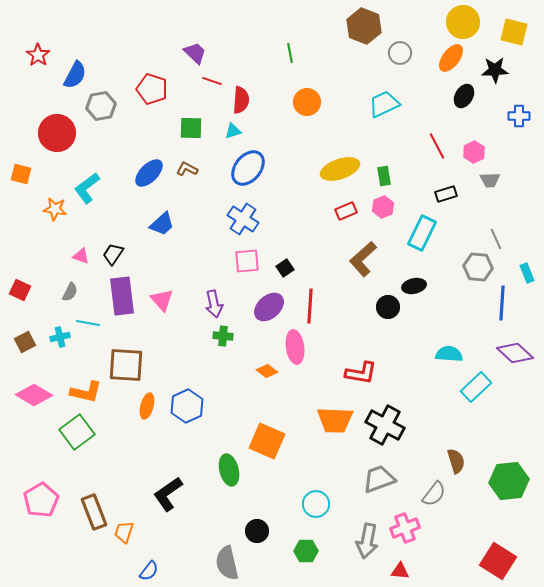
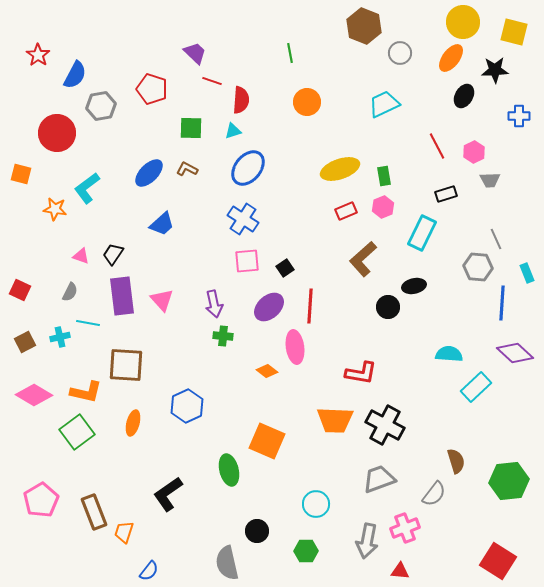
orange ellipse at (147, 406): moved 14 px left, 17 px down
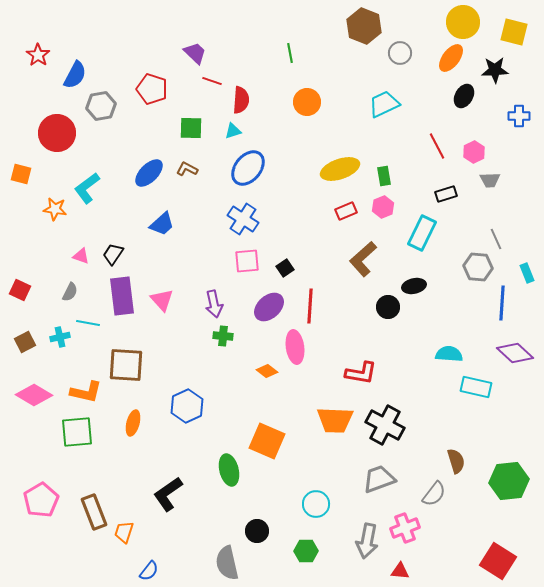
cyan rectangle at (476, 387): rotated 56 degrees clockwise
green square at (77, 432): rotated 32 degrees clockwise
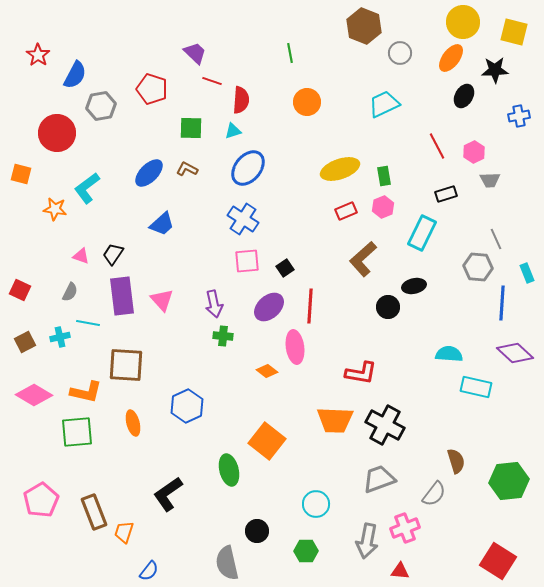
blue cross at (519, 116): rotated 10 degrees counterclockwise
orange ellipse at (133, 423): rotated 30 degrees counterclockwise
orange square at (267, 441): rotated 15 degrees clockwise
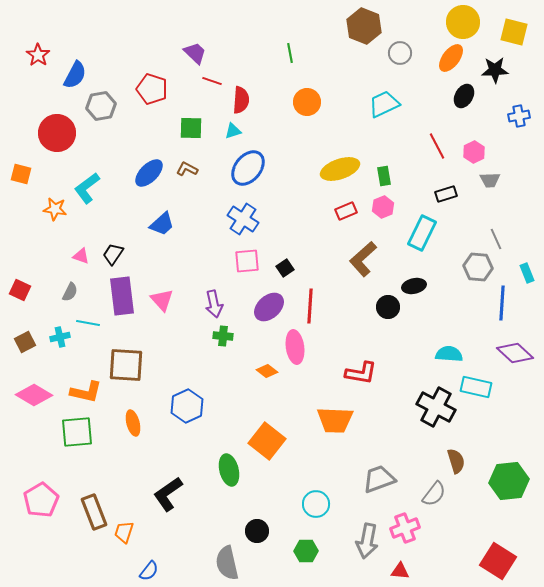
black cross at (385, 425): moved 51 px right, 18 px up
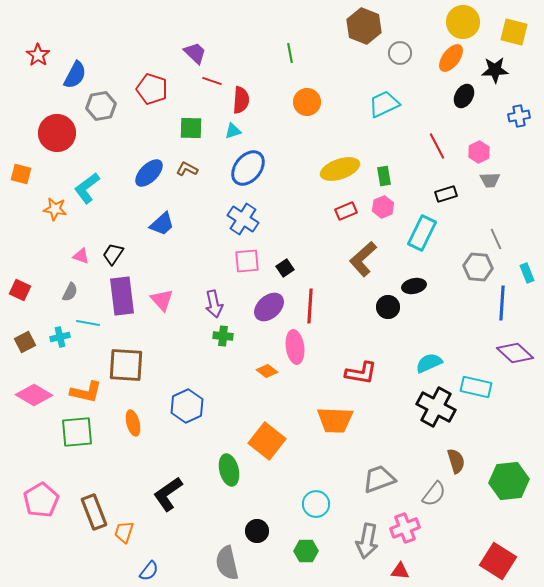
pink hexagon at (474, 152): moved 5 px right
cyan semicircle at (449, 354): moved 20 px left, 9 px down; rotated 28 degrees counterclockwise
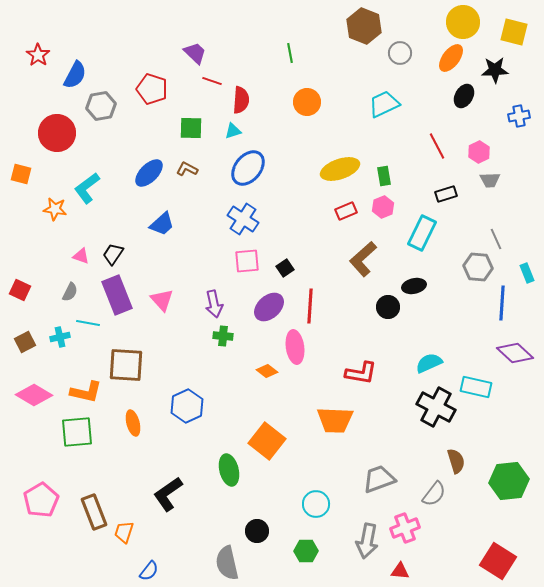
purple rectangle at (122, 296): moved 5 px left, 1 px up; rotated 15 degrees counterclockwise
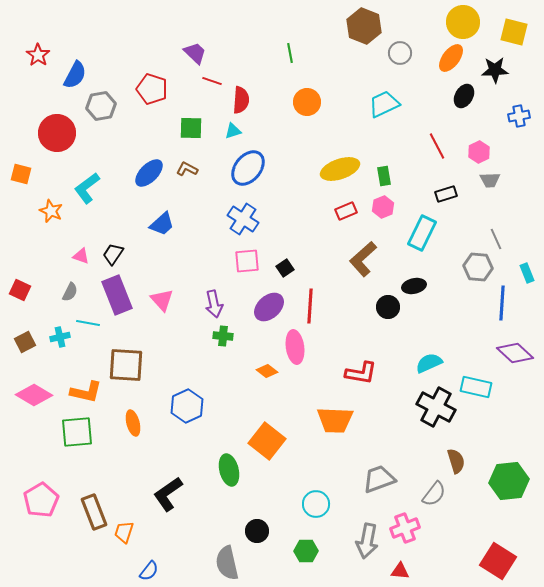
orange star at (55, 209): moved 4 px left, 2 px down; rotated 15 degrees clockwise
